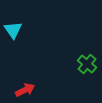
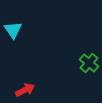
green cross: moved 2 px right, 1 px up
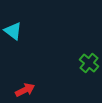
cyan triangle: moved 1 px down; rotated 18 degrees counterclockwise
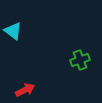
green cross: moved 9 px left, 3 px up; rotated 30 degrees clockwise
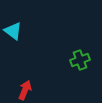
red arrow: rotated 42 degrees counterclockwise
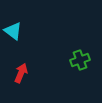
red arrow: moved 4 px left, 17 px up
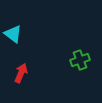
cyan triangle: moved 3 px down
